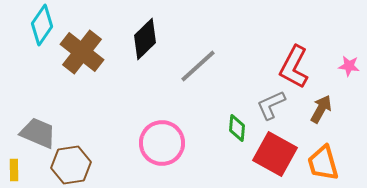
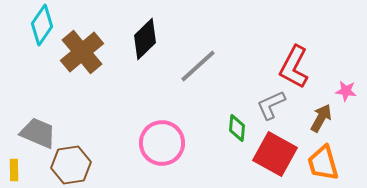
brown cross: rotated 12 degrees clockwise
pink star: moved 3 px left, 25 px down
brown arrow: moved 9 px down
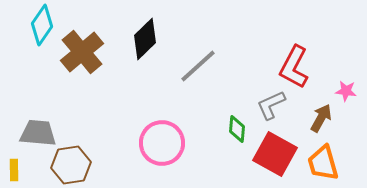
green diamond: moved 1 px down
gray trapezoid: rotated 18 degrees counterclockwise
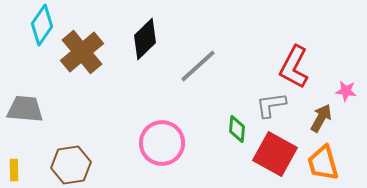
gray L-shape: rotated 16 degrees clockwise
gray trapezoid: moved 13 px left, 24 px up
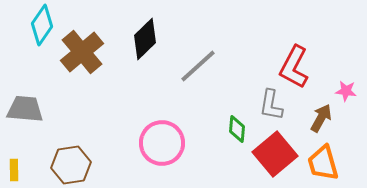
gray L-shape: rotated 72 degrees counterclockwise
red square: rotated 21 degrees clockwise
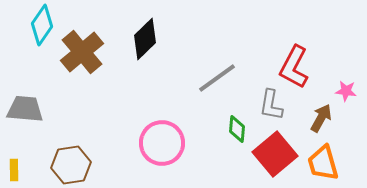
gray line: moved 19 px right, 12 px down; rotated 6 degrees clockwise
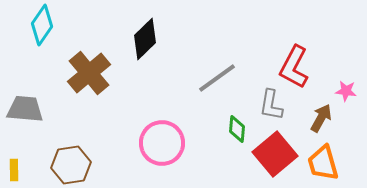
brown cross: moved 7 px right, 21 px down
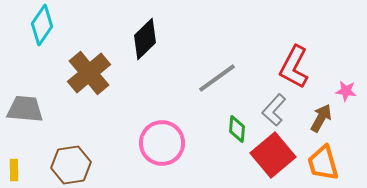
gray L-shape: moved 3 px right, 5 px down; rotated 32 degrees clockwise
red square: moved 2 px left, 1 px down
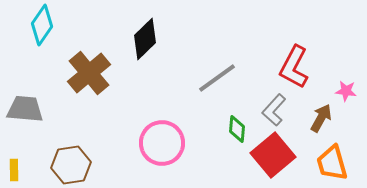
orange trapezoid: moved 9 px right
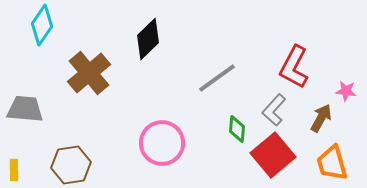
black diamond: moved 3 px right
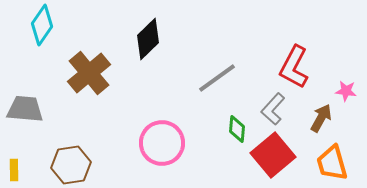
gray L-shape: moved 1 px left, 1 px up
